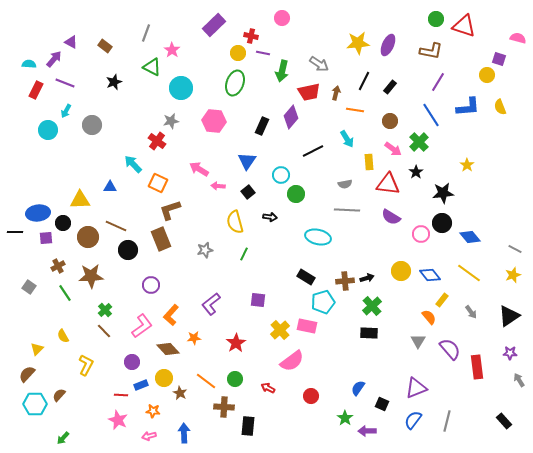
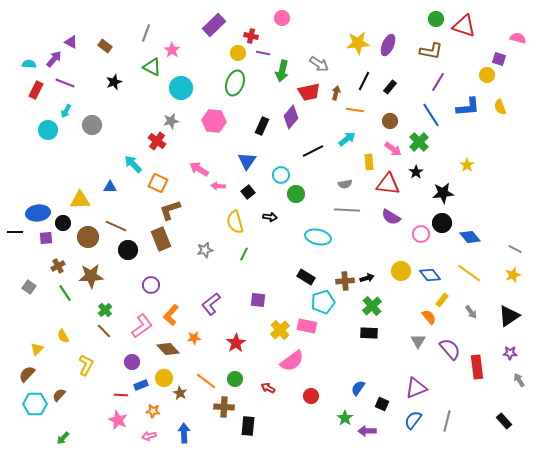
cyan arrow at (347, 139): rotated 96 degrees counterclockwise
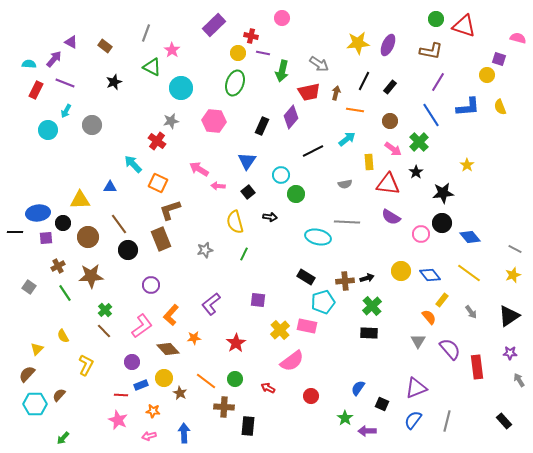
gray line at (347, 210): moved 12 px down
brown line at (116, 226): moved 3 px right, 2 px up; rotated 30 degrees clockwise
